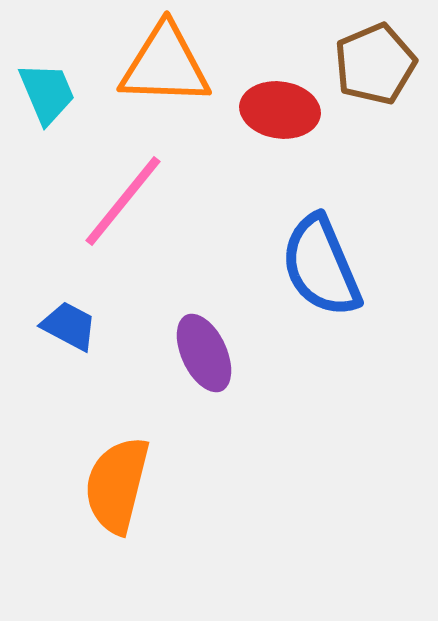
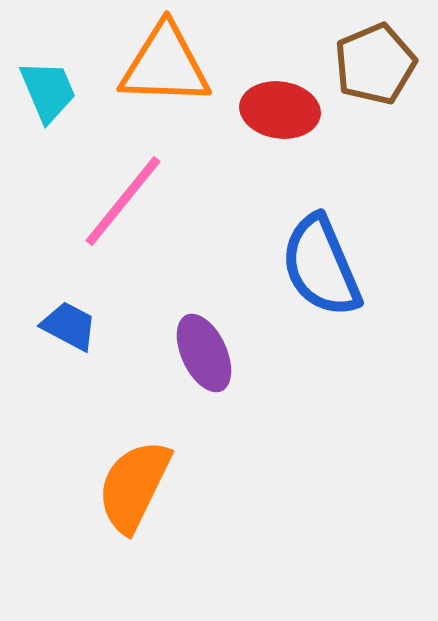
cyan trapezoid: moved 1 px right, 2 px up
orange semicircle: moved 17 px right, 1 px down; rotated 12 degrees clockwise
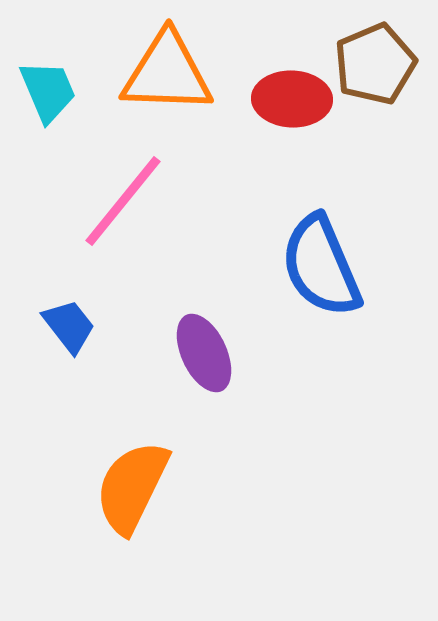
orange triangle: moved 2 px right, 8 px down
red ellipse: moved 12 px right, 11 px up; rotated 6 degrees counterclockwise
blue trapezoid: rotated 24 degrees clockwise
orange semicircle: moved 2 px left, 1 px down
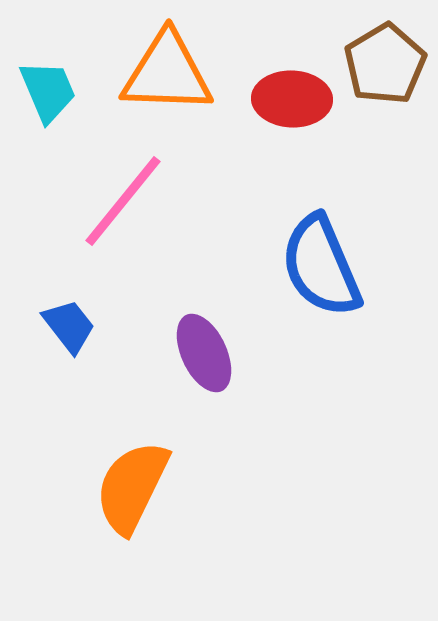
brown pentagon: moved 10 px right; rotated 8 degrees counterclockwise
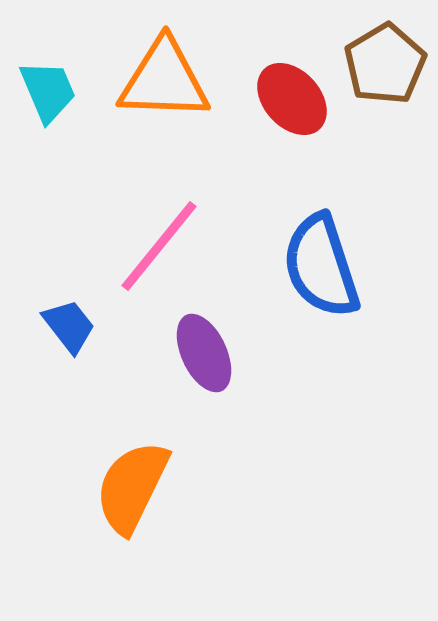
orange triangle: moved 3 px left, 7 px down
red ellipse: rotated 46 degrees clockwise
pink line: moved 36 px right, 45 px down
blue semicircle: rotated 5 degrees clockwise
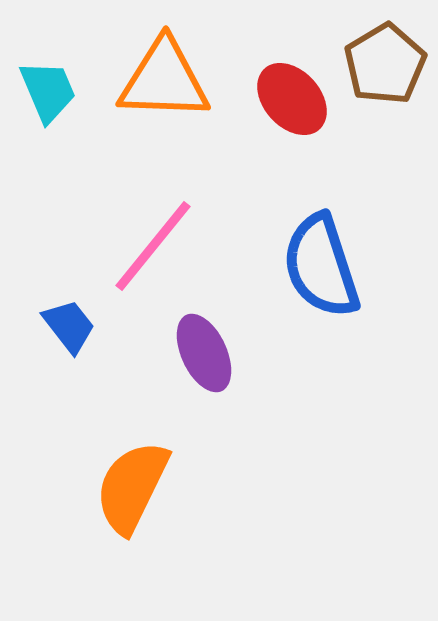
pink line: moved 6 px left
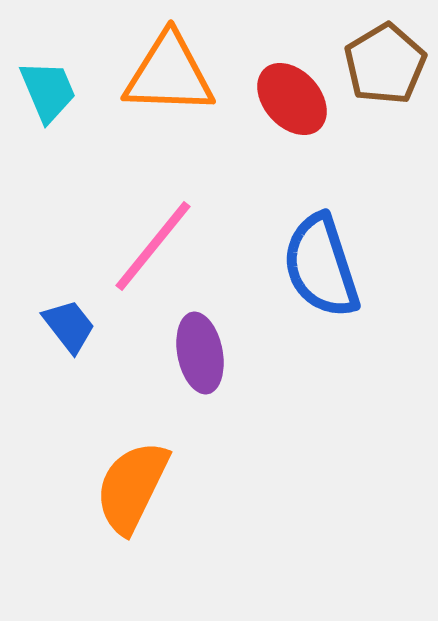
orange triangle: moved 5 px right, 6 px up
purple ellipse: moved 4 px left; rotated 14 degrees clockwise
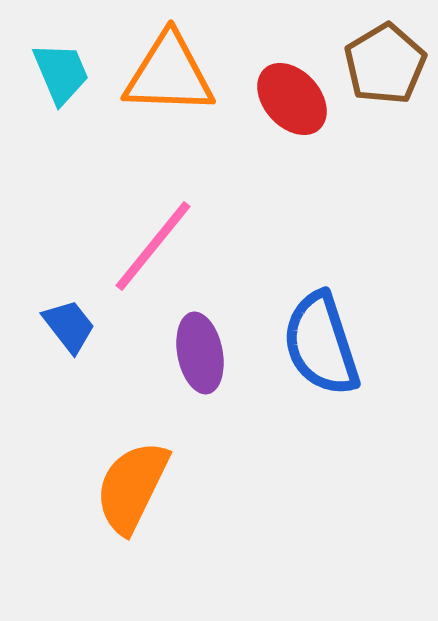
cyan trapezoid: moved 13 px right, 18 px up
blue semicircle: moved 78 px down
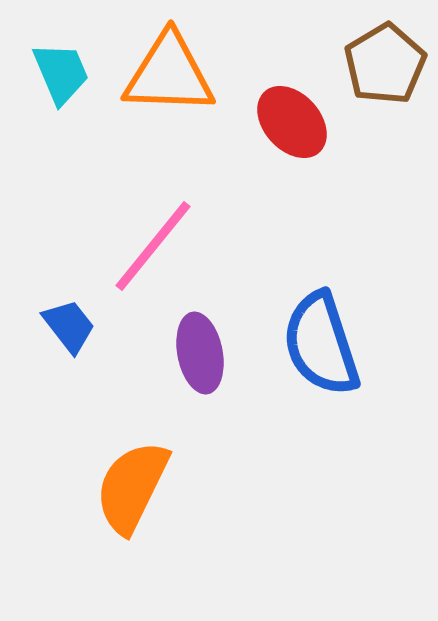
red ellipse: moved 23 px down
